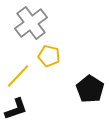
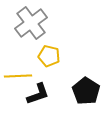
yellow line: rotated 44 degrees clockwise
black pentagon: moved 4 px left, 2 px down
black L-shape: moved 22 px right, 15 px up
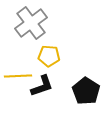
yellow pentagon: rotated 10 degrees counterclockwise
black L-shape: moved 4 px right, 8 px up
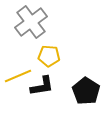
gray cross: moved 1 px up
yellow line: rotated 20 degrees counterclockwise
black L-shape: rotated 10 degrees clockwise
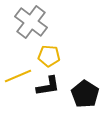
gray cross: rotated 16 degrees counterclockwise
black L-shape: moved 6 px right
black pentagon: moved 1 px left, 3 px down
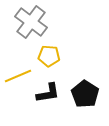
black L-shape: moved 7 px down
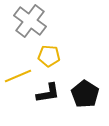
gray cross: moved 1 px left, 1 px up
